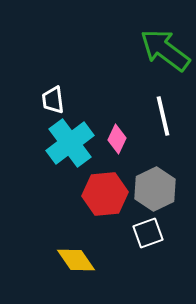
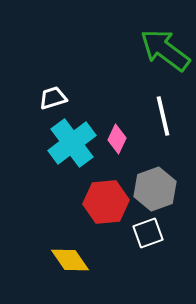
white trapezoid: moved 2 px up; rotated 80 degrees clockwise
cyan cross: moved 2 px right
gray hexagon: rotated 6 degrees clockwise
red hexagon: moved 1 px right, 8 px down
yellow diamond: moved 6 px left
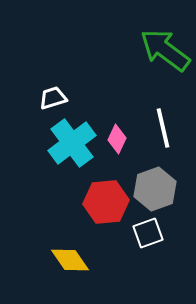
white line: moved 12 px down
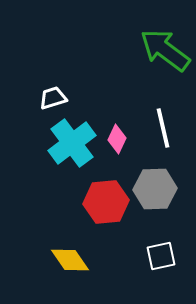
gray hexagon: rotated 18 degrees clockwise
white square: moved 13 px right, 23 px down; rotated 8 degrees clockwise
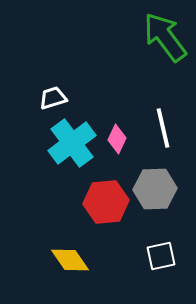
green arrow: moved 13 px up; rotated 16 degrees clockwise
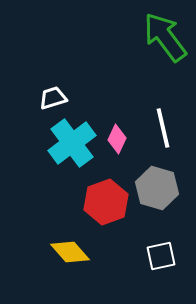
gray hexagon: moved 2 px right, 1 px up; rotated 18 degrees clockwise
red hexagon: rotated 15 degrees counterclockwise
yellow diamond: moved 8 px up; rotated 6 degrees counterclockwise
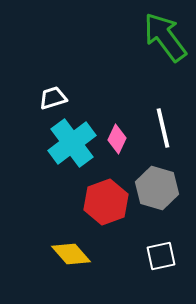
yellow diamond: moved 1 px right, 2 px down
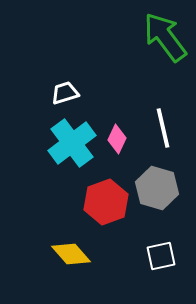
white trapezoid: moved 12 px right, 5 px up
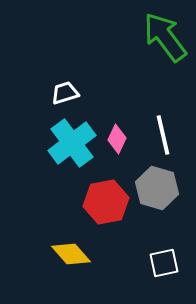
white line: moved 7 px down
red hexagon: rotated 9 degrees clockwise
white square: moved 3 px right, 7 px down
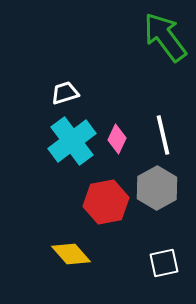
cyan cross: moved 2 px up
gray hexagon: rotated 15 degrees clockwise
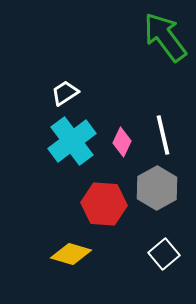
white trapezoid: rotated 16 degrees counterclockwise
pink diamond: moved 5 px right, 3 px down
red hexagon: moved 2 px left, 2 px down; rotated 15 degrees clockwise
yellow diamond: rotated 33 degrees counterclockwise
white square: moved 9 px up; rotated 28 degrees counterclockwise
